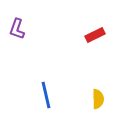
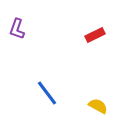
blue line: moved 1 px right, 2 px up; rotated 24 degrees counterclockwise
yellow semicircle: moved 7 px down; rotated 60 degrees counterclockwise
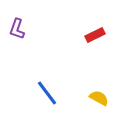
yellow semicircle: moved 1 px right, 8 px up
